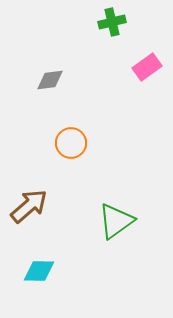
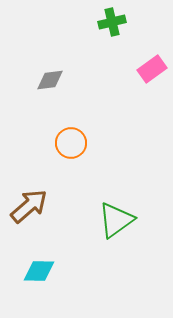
pink rectangle: moved 5 px right, 2 px down
green triangle: moved 1 px up
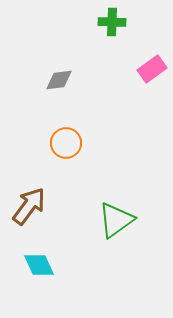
green cross: rotated 16 degrees clockwise
gray diamond: moved 9 px right
orange circle: moved 5 px left
brown arrow: rotated 12 degrees counterclockwise
cyan diamond: moved 6 px up; rotated 64 degrees clockwise
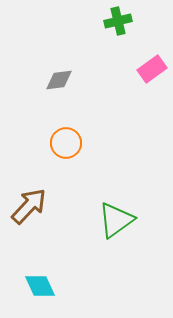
green cross: moved 6 px right, 1 px up; rotated 16 degrees counterclockwise
brown arrow: rotated 6 degrees clockwise
cyan diamond: moved 1 px right, 21 px down
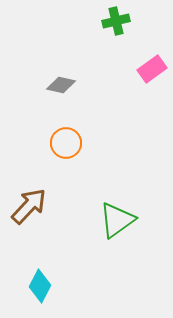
green cross: moved 2 px left
gray diamond: moved 2 px right, 5 px down; rotated 20 degrees clockwise
green triangle: moved 1 px right
cyan diamond: rotated 52 degrees clockwise
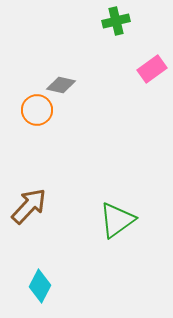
orange circle: moved 29 px left, 33 px up
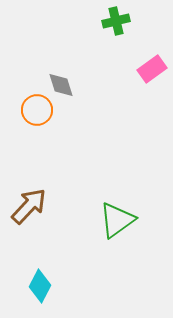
gray diamond: rotated 60 degrees clockwise
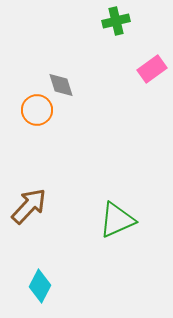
green triangle: rotated 12 degrees clockwise
